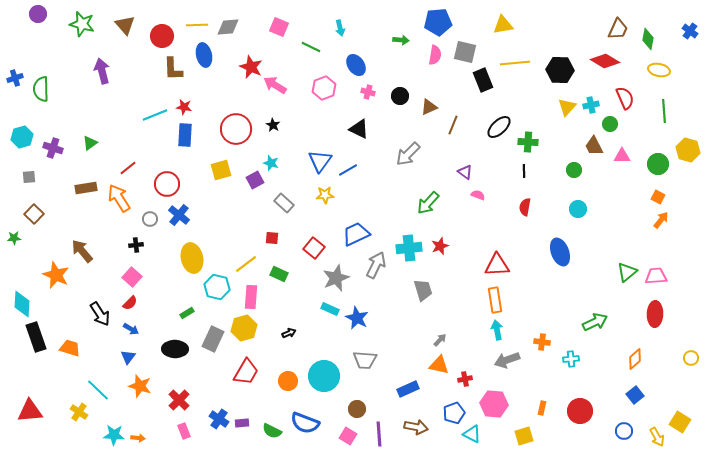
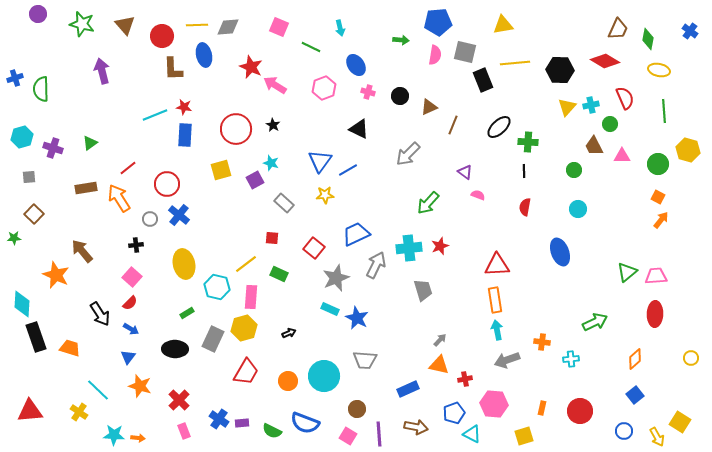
yellow ellipse at (192, 258): moved 8 px left, 6 px down
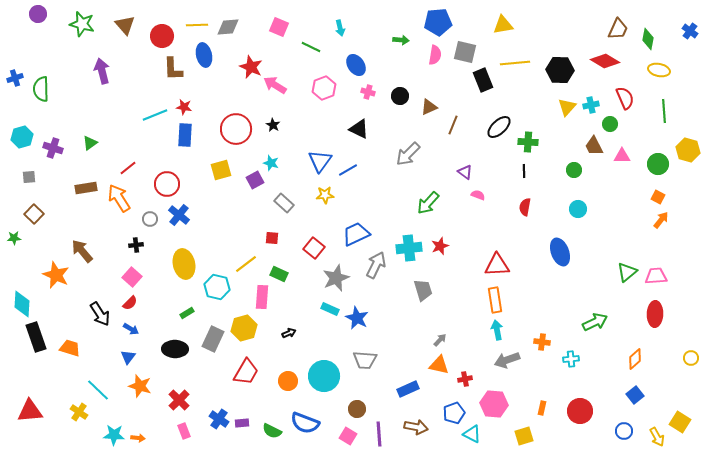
pink rectangle at (251, 297): moved 11 px right
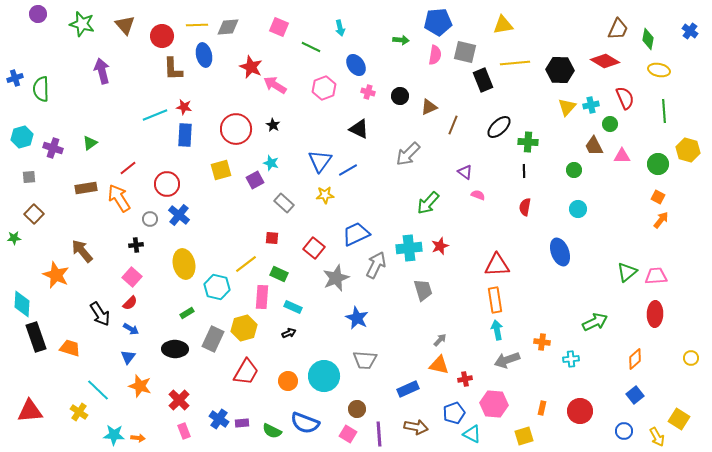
cyan rectangle at (330, 309): moved 37 px left, 2 px up
yellow square at (680, 422): moved 1 px left, 3 px up
pink square at (348, 436): moved 2 px up
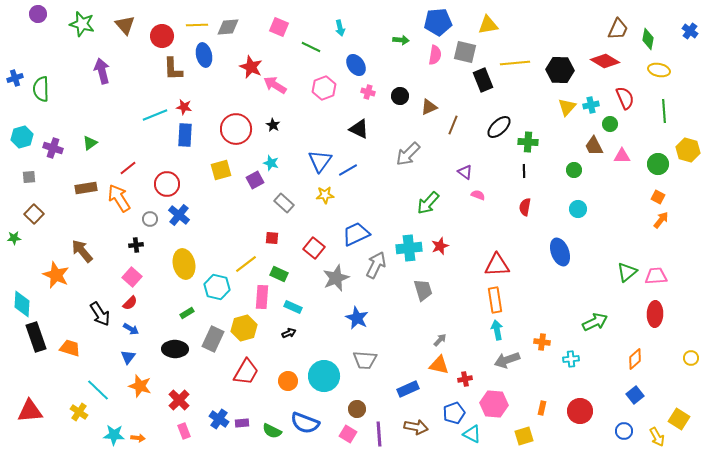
yellow triangle at (503, 25): moved 15 px left
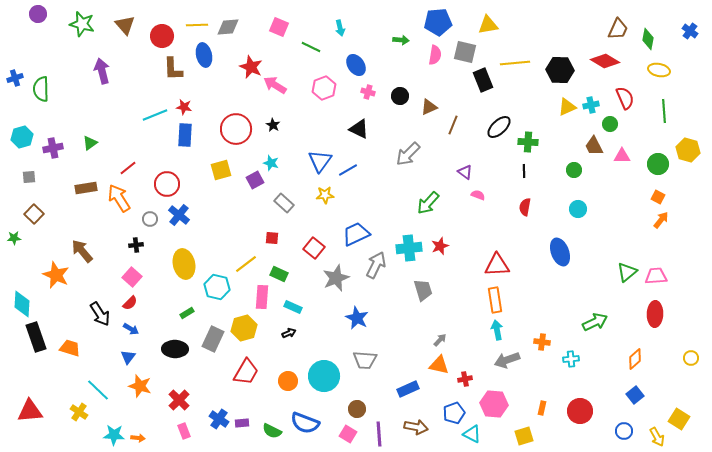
yellow triangle at (567, 107): rotated 24 degrees clockwise
purple cross at (53, 148): rotated 30 degrees counterclockwise
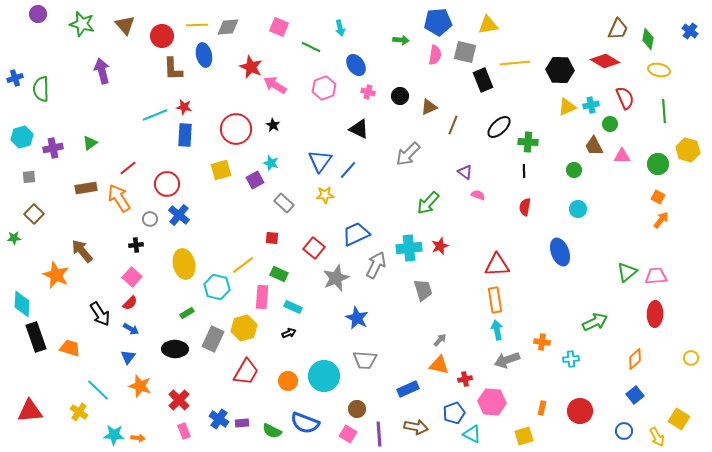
blue line at (348, 170): rotated 18 degrees counterclockwise
yellow line at (246, 264): moved 3 px left, 1 px down
pink hexagon at (494, 404): moved 2 px left, 2 px up
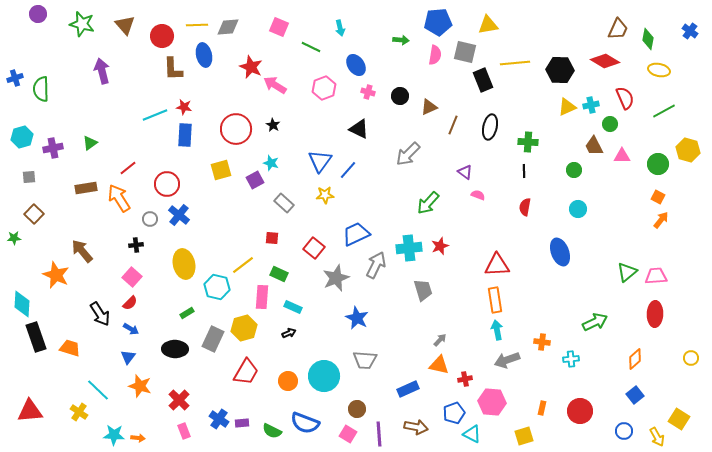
green line at (664, 111): rotated 65 degrees clockwise
black ellipse at (499, 127): moved 9 px left; rotated 35 degrees counterclockwise
